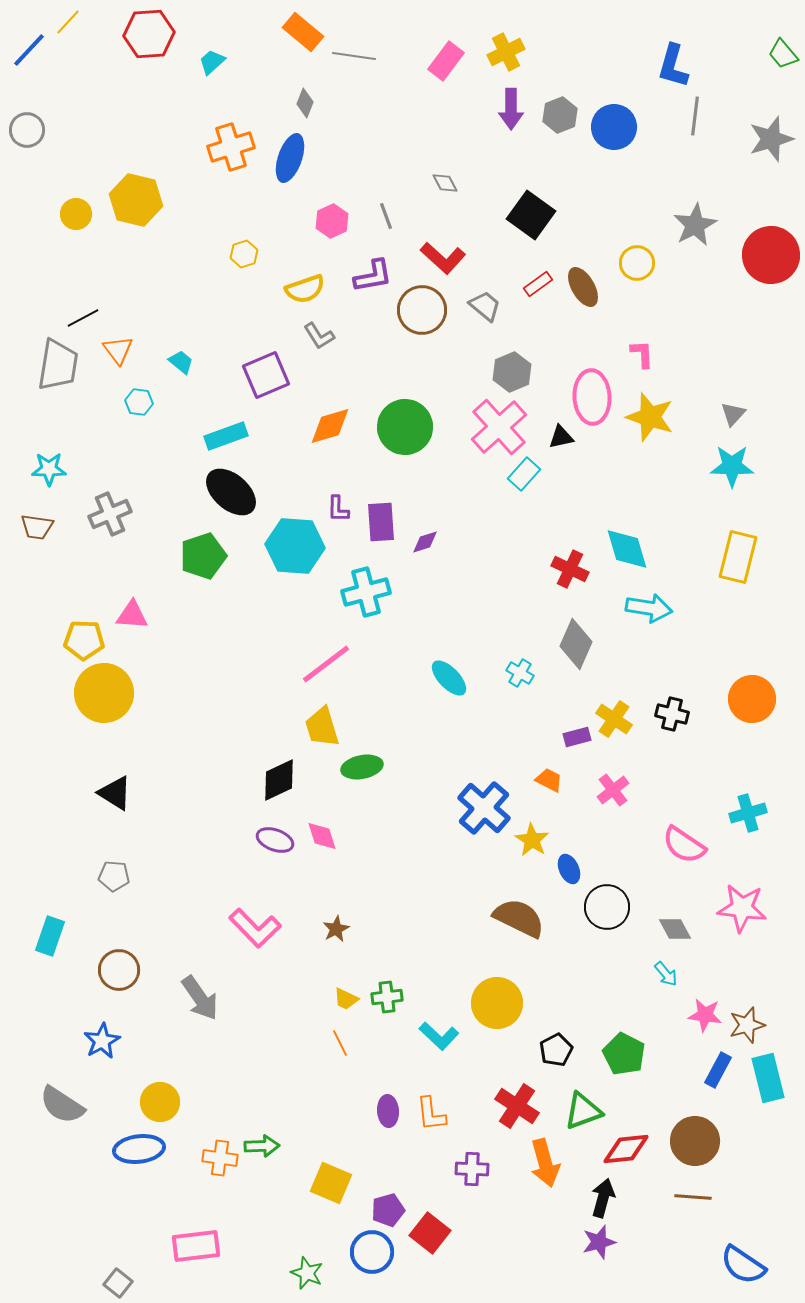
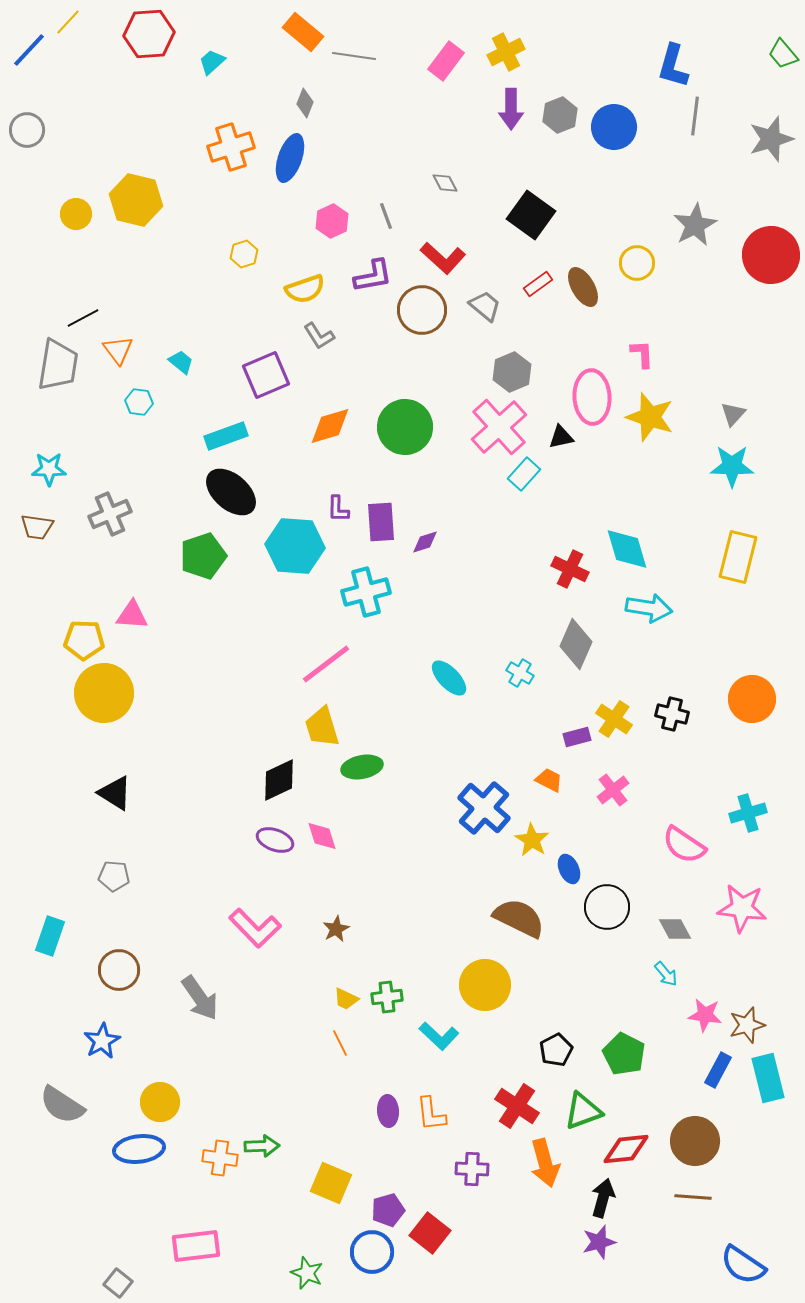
yellow circle at (497, 1003): moved 12 px left, 18 px up
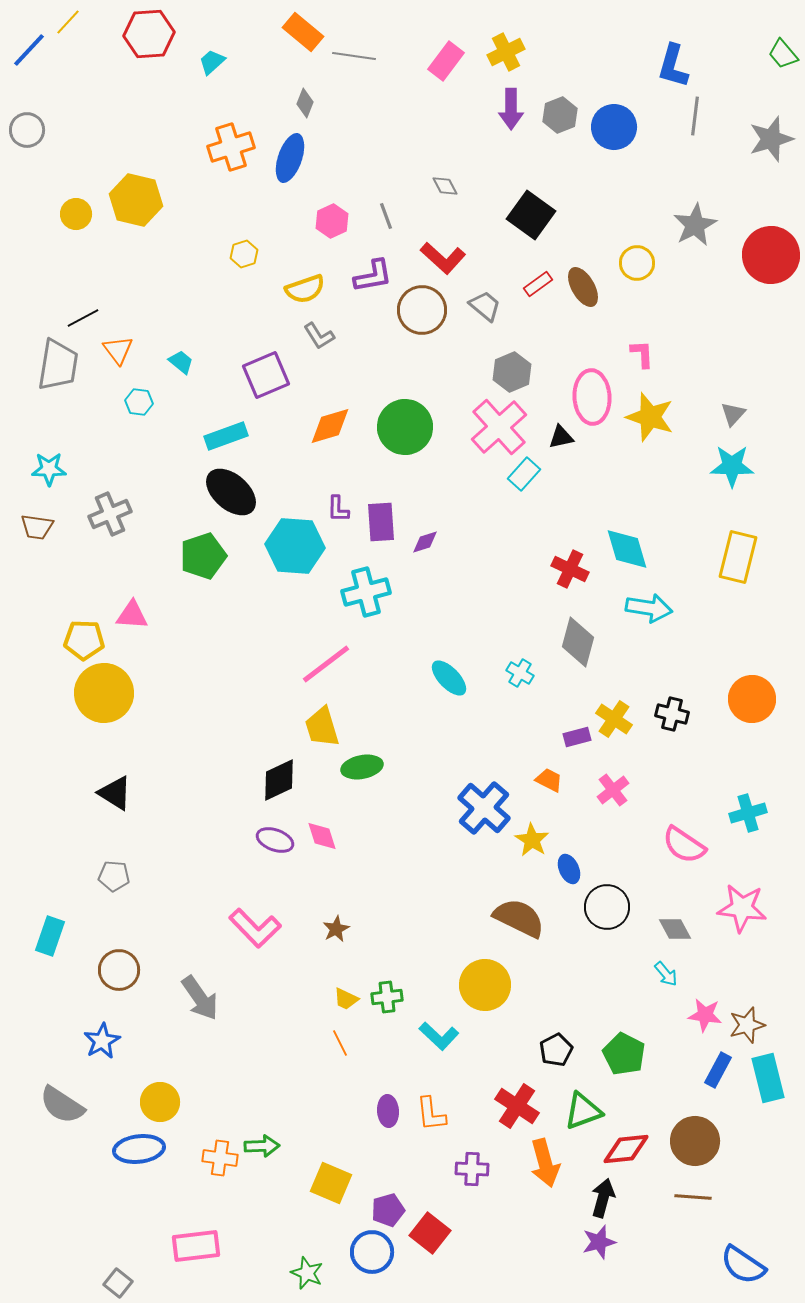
gray diamond at (445, 183): moved 3 px down
gray diamond at (576, 644): moved 2 px right, 2 px up; rotated 9 degrees counterclockwise
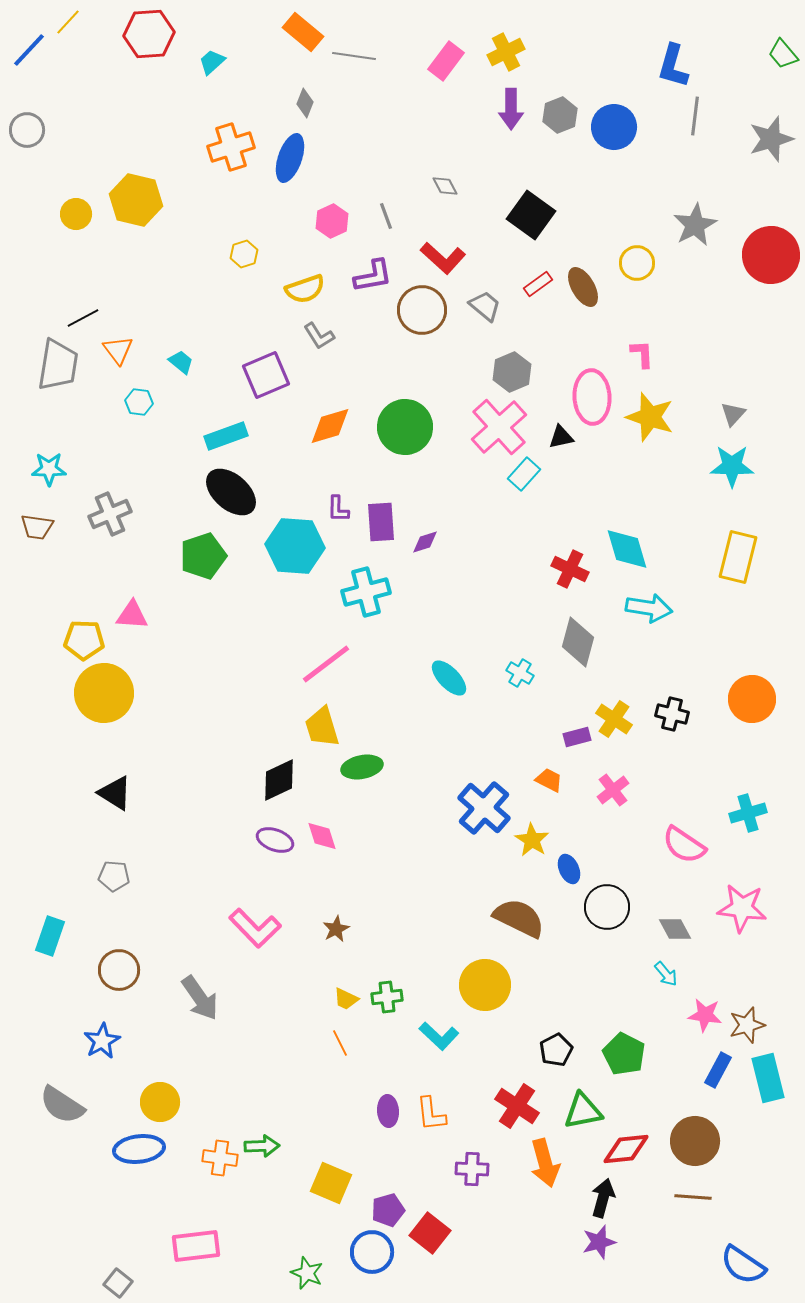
green triangle at (583, 1111): rotated 9 degrees clockwise
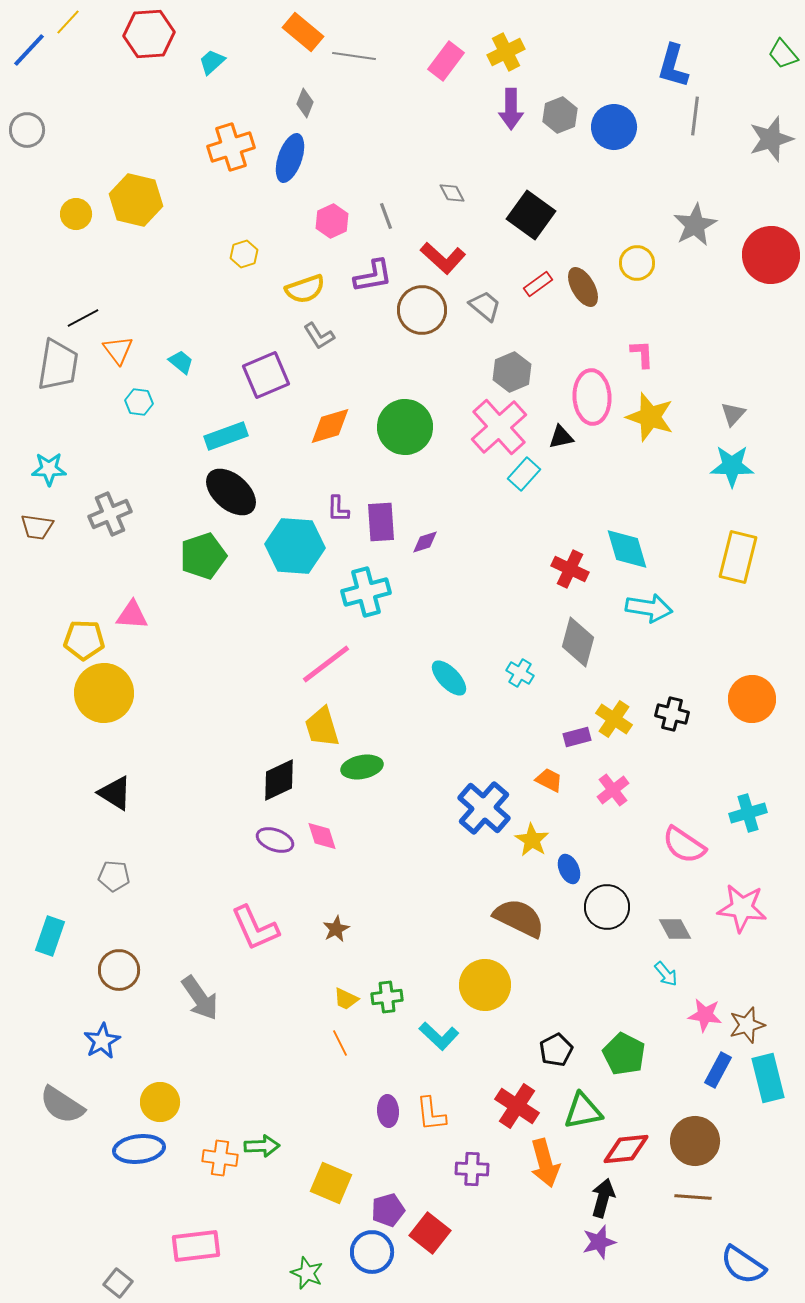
gray diamond at (445, 186): moved 7 px right, 7 px down
pink L-shape at (255, 928): rotated 20 degrees clockwise
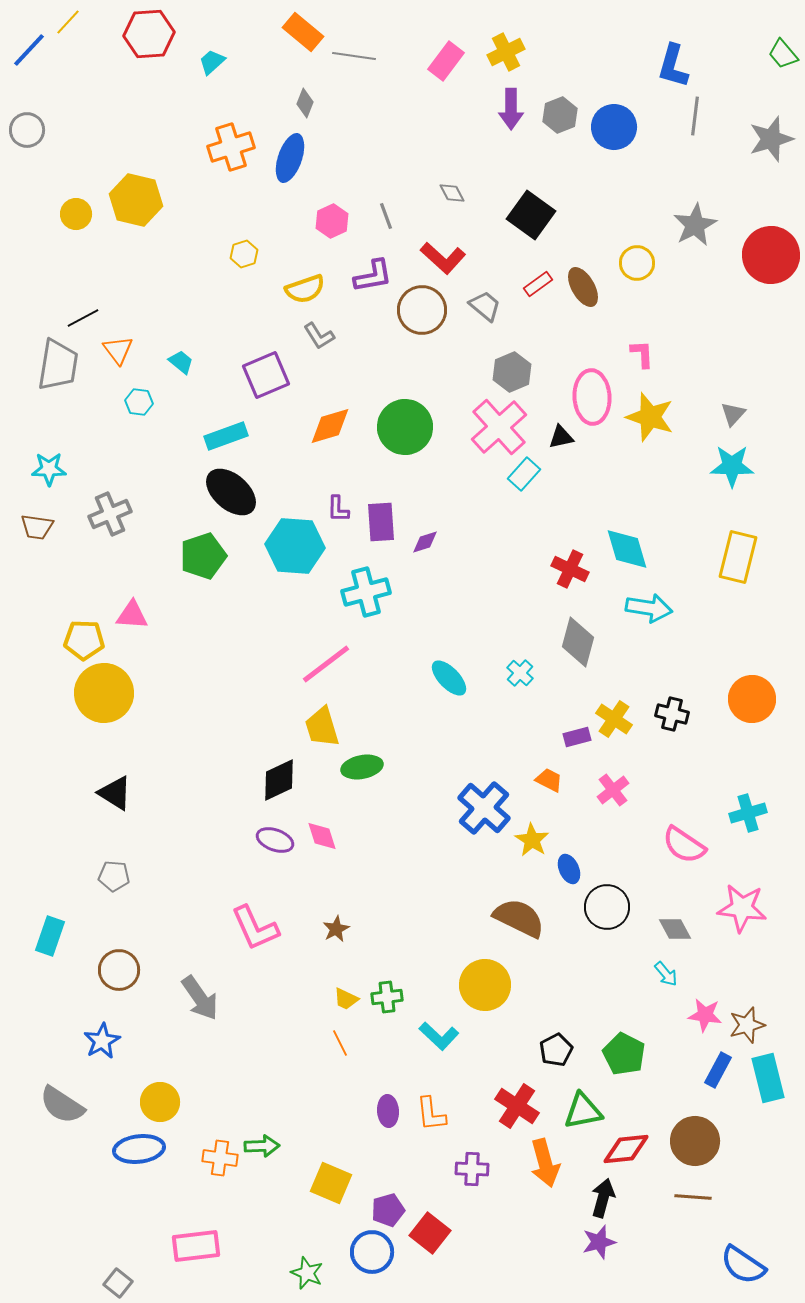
cyan cross at (520, 673): rotated 12 degrees clockwise
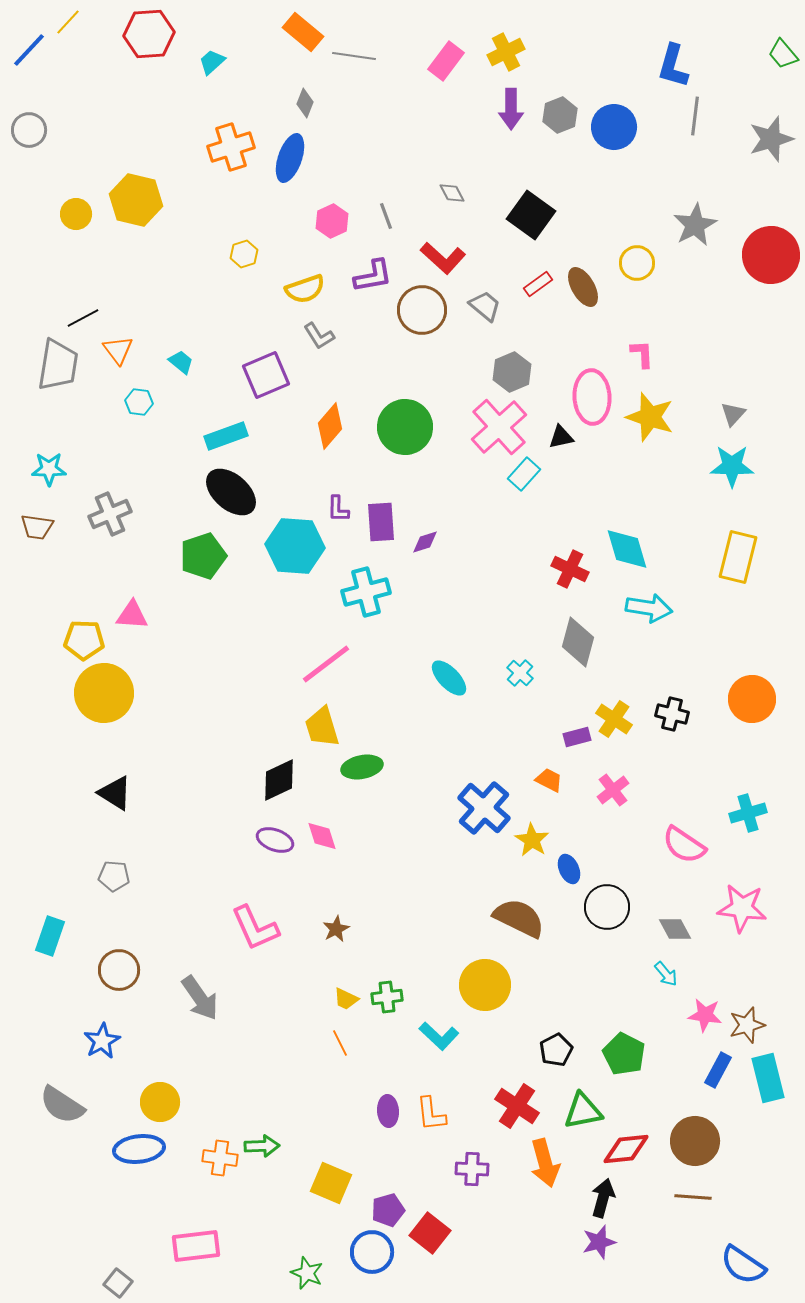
gray circle at (27, 130): moved 2 px right
orange diamond at (330, 426): rotated 33 degrees counterclockwise
